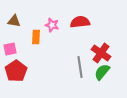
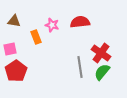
orange rectangle: rotated 24 degrees counterclockwise
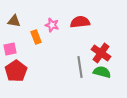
green semicircle: rotated 66 degrees clockwise
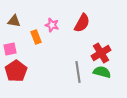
red semicircle: moved 2 px right, 1 px down; rotated 126 degrees clockwise
red cross: rotated 24 degrees clockwise
gray line: moved 2 px left, 5 px down
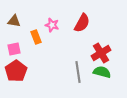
pink square: moved 4 px right
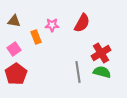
pink star: rotated 16 degrees counterclockwise
pink square: rotated 24 degrees counterclockwise
red pentagon: moved 3 px down
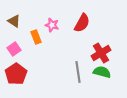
brown triangle: rotated 24 degrees clockwise
pink star: rotated 16 degrees clockwise
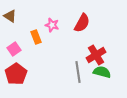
brown triangle: moved 4 px left, 5 px up
red cross: moved 5 px left, 2 px down
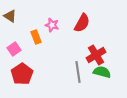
red pentagon: moved 6 px right
